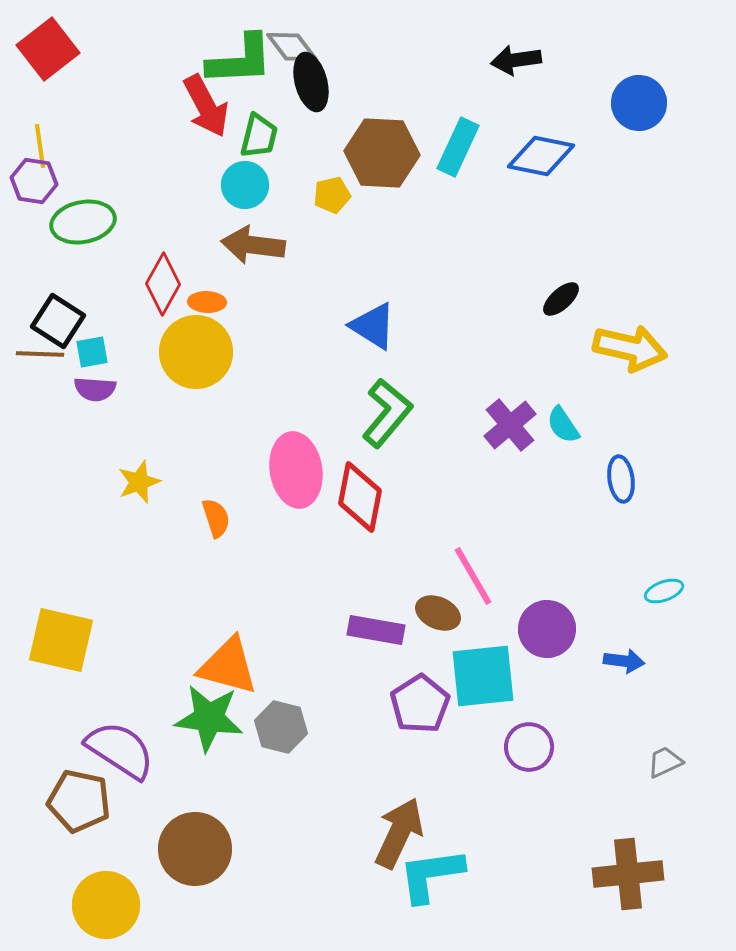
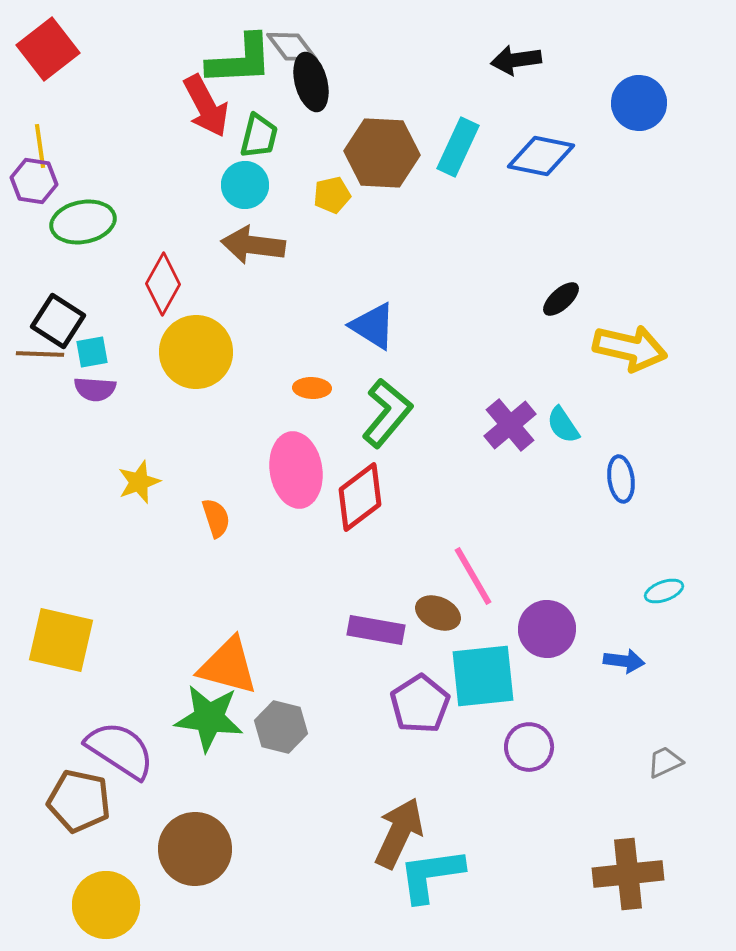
orange ellipse at (207, 302): moved 105 px right, 86 px down
red diamond at (360, 497): rotated 42 degrees clockwise
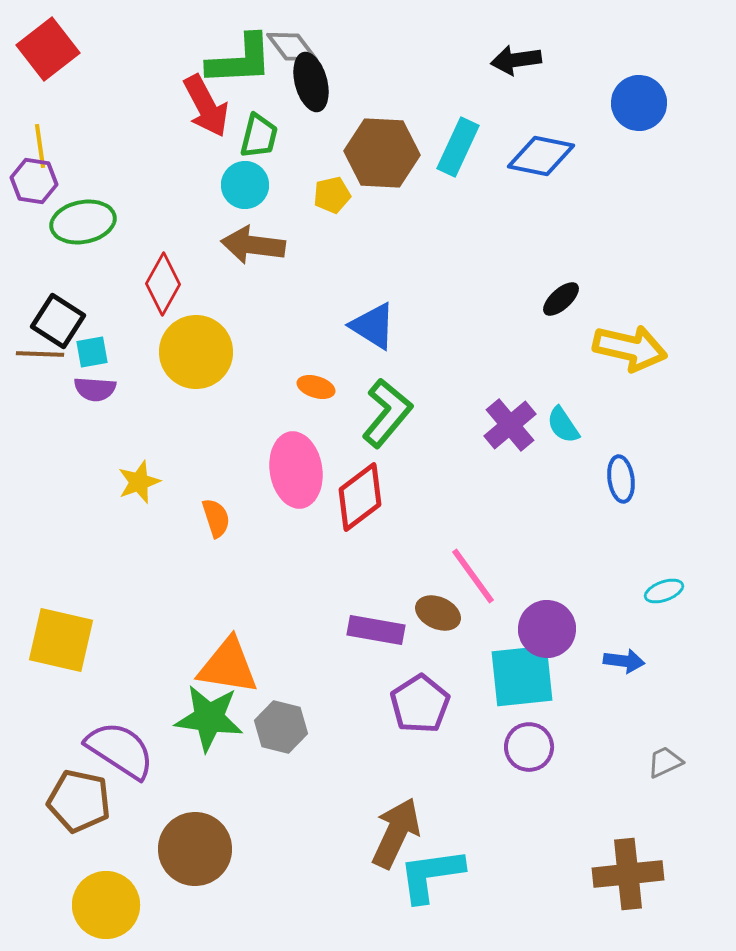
orange ellipse at (312, 388): moved 4 px right, 1 px up; rotated 15 degrees clockwise
pink line at (473, 576): rotated 6 degrees counterclockwise
orange triangle at (228, 666): rotated 6 degrees counterclockwise
cyan square at (483, 676): moved 39 px right
brown arrow at (399, 833): moved 3 px left
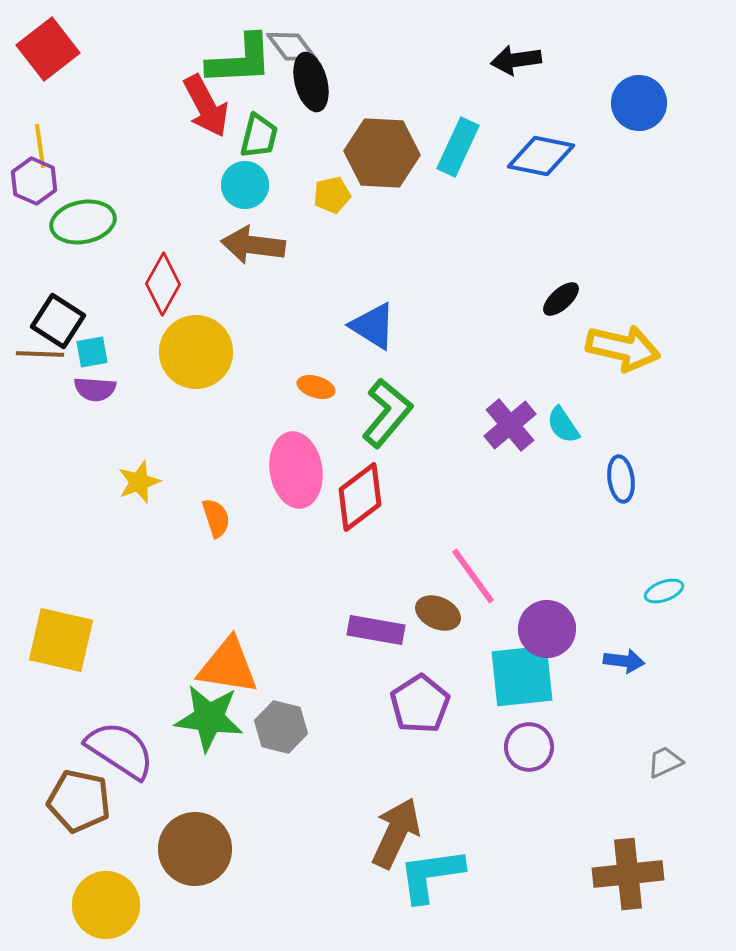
purple hexagon at (34, 181): rotated 15 degrees clockwise
yellow arrow at (630, 348): moved 7 px left
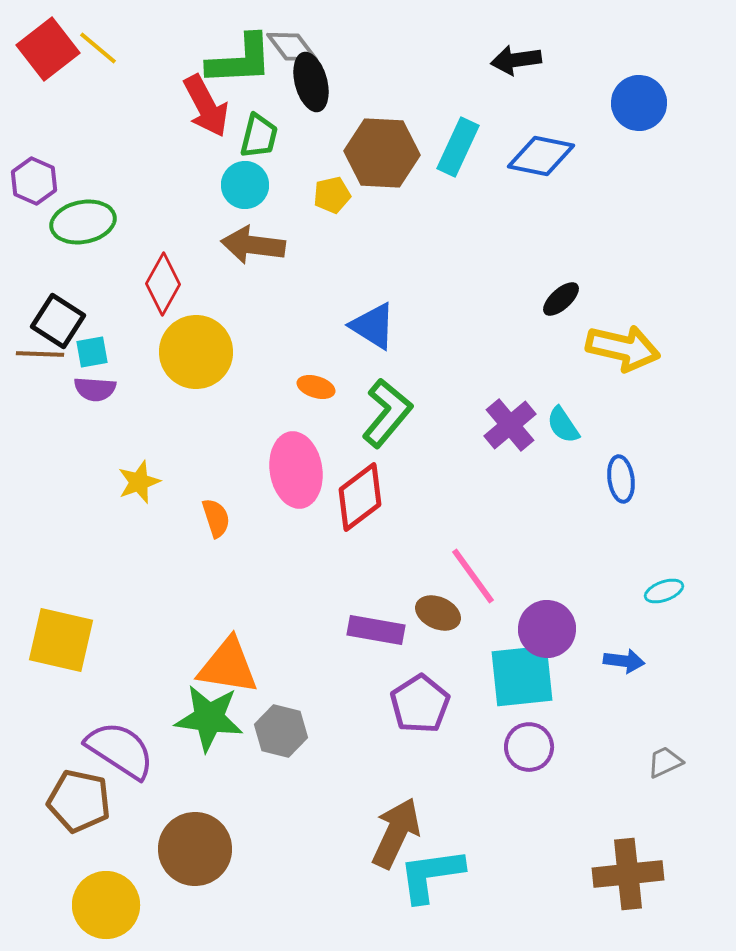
yellow line at (40, 146): moved 58 px right, 98 px up; rotated 42 degrees counterclockwise
gray hexagon at (281, 727): moved 4 px down
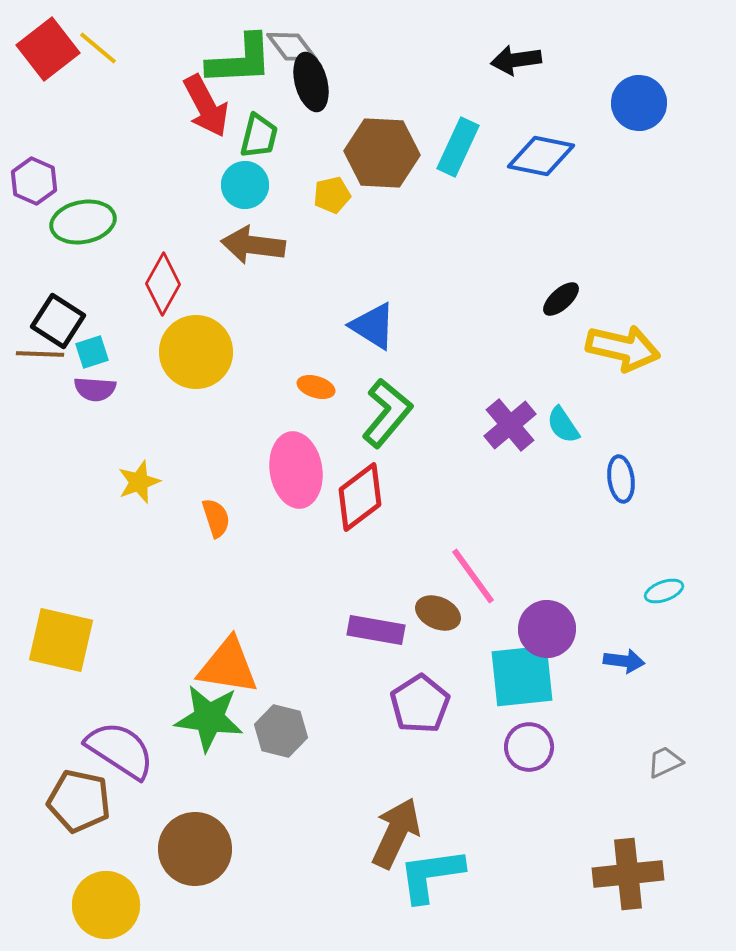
cyan square at (92, 352): rotated 8 degrees counterclockwise
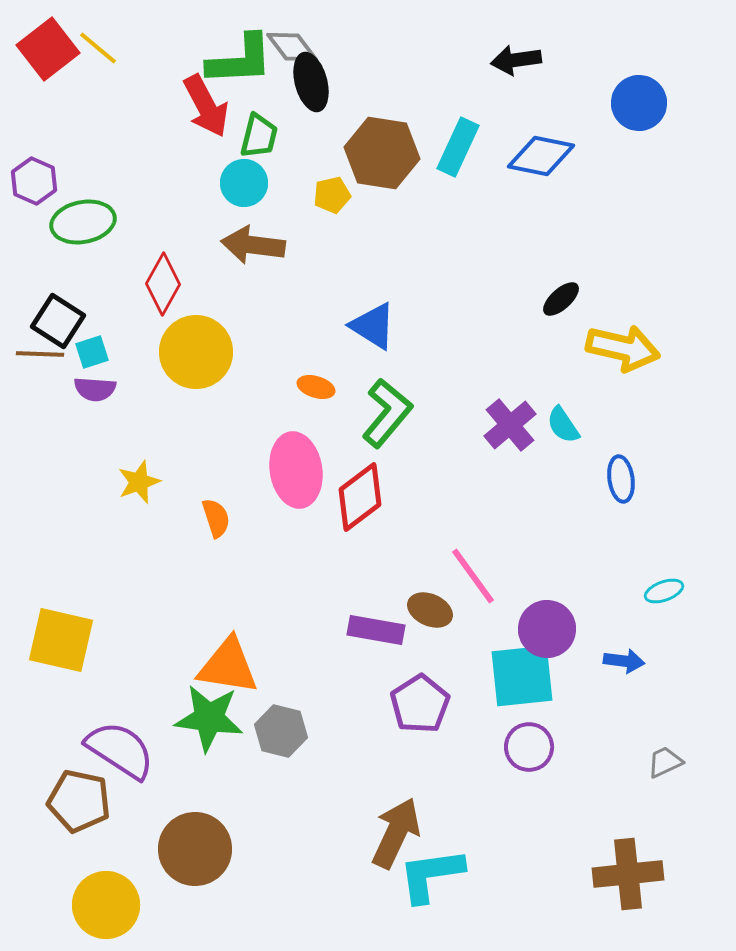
brown hexagon at (382, 153): rotated 6 degrees clockwise
cyan circle at (245, 185): moved 1 px left, 2 px up
brown ellipse at (438, 613): moved 8 px left, 3 px up
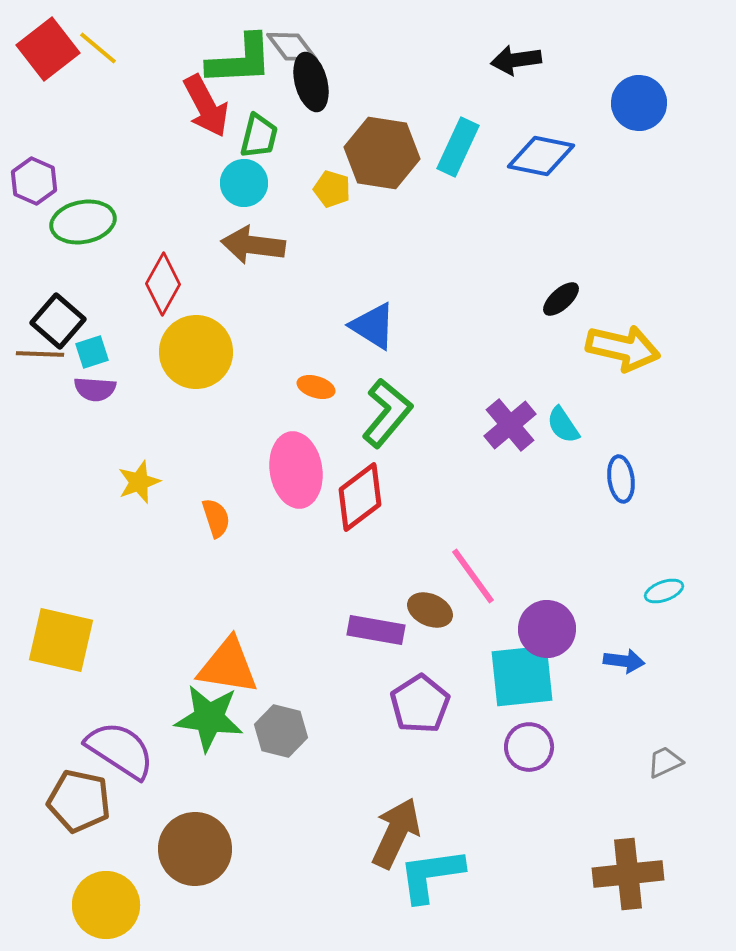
yellow pentagon at (332, 195): moved 6 px up; rotated 30 degrees clockwise
black square at (58, 321): rotated 8 degrees clockwise
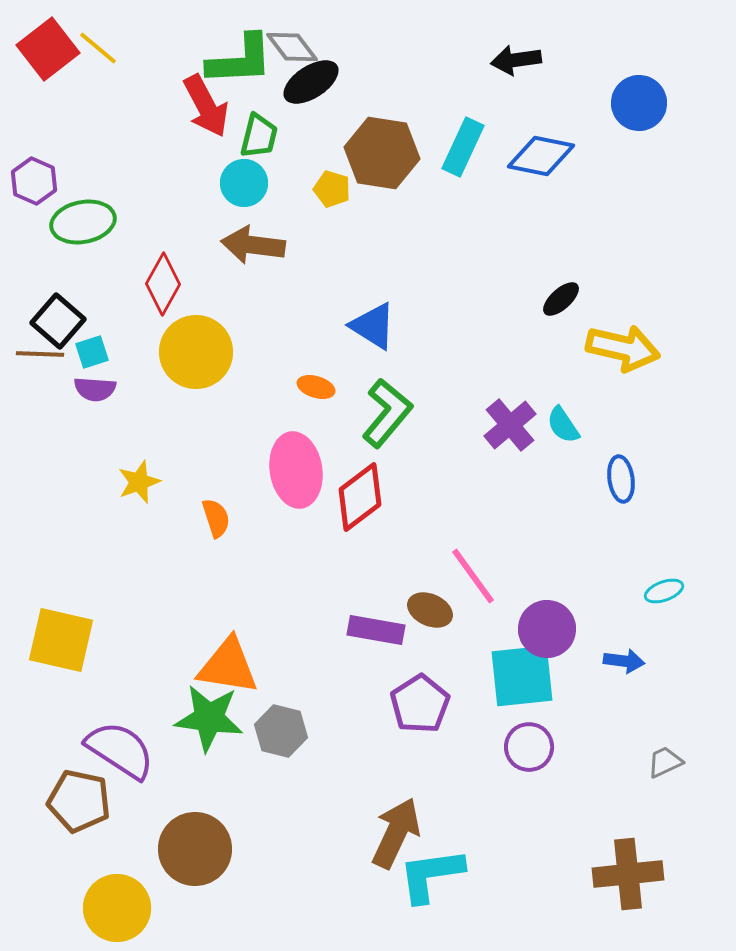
black ellipse at (311, 82): rotated 72 degrees clockwise
cyan rectangle at (458, 147): moved 5 px right
yellow circle at (106, 905): moved 11 px right, 3 px down
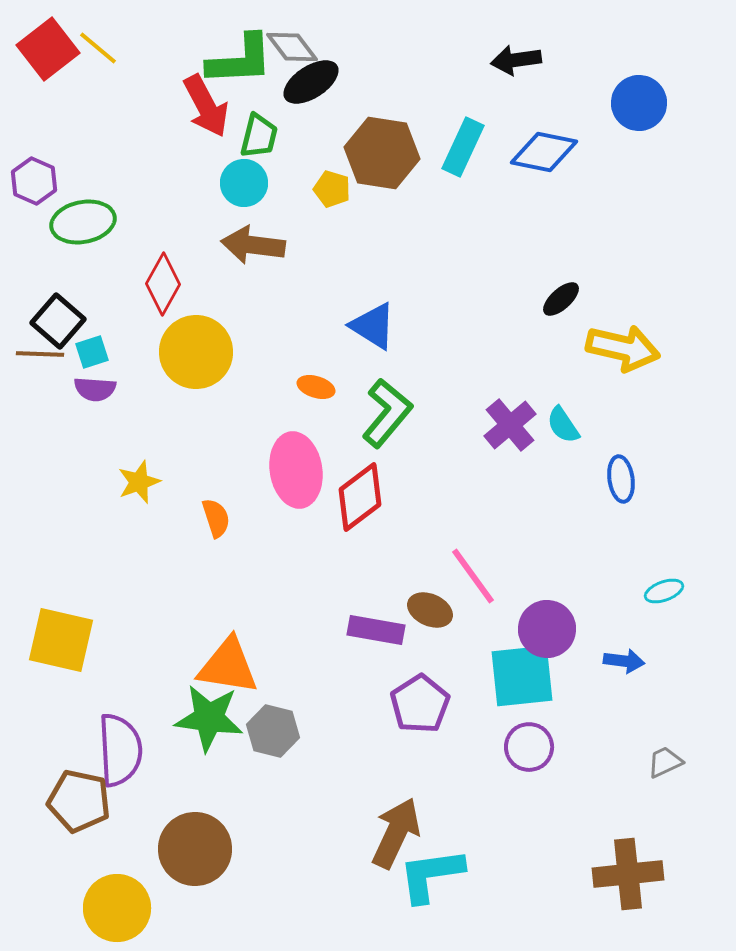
blue diamond at (541, 156): moved 3 px right, 4 px up
gray hexagon at (281, 731): moved 8 px left
purple semicircle at (120, 750): rotated 54 degrees clockwise
